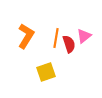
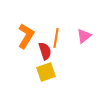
red semicircle: moved 24 px left, 7 px down
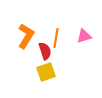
pink triangle: rotated 21 degrees clockwise
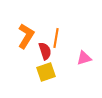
pink triangle: moved 22 px down
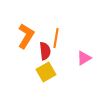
red semicircle: rotated 12 degrees clockwise
pink triangle: rotated 14 degrees counterclockwise
yellow square: rotated 12 degrees counterclockwise
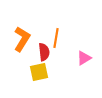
orange L-shape: moved 4 px left, 3 px down
red semicircle: moved 1 px left, 1 px down
yellow square: moved 7 px left; rotated 18 degrees clockwise
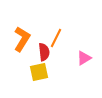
orange line: rotated 18 degrees clockwise
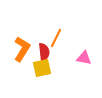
orange L-shape: moved 10 px down
pink triangle: rotated 42 degrees clockwise
yellow square: moved 3 px right, 4 px up
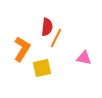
red semicircle: moved 3 px right, 25 px up; rotated 12 degrees clockwise
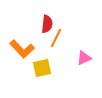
red semicircle: moved 3 px up
orange L-shape: rotated 105 degrees clockwise
pink triangle: rotated 35 degrees counterclockwise
